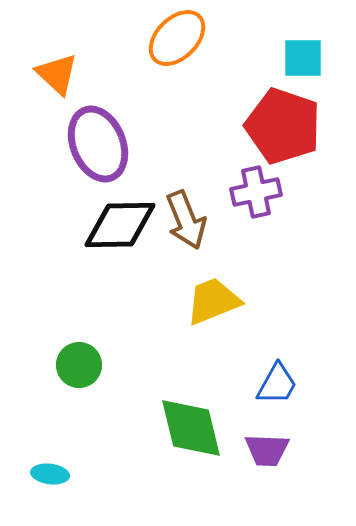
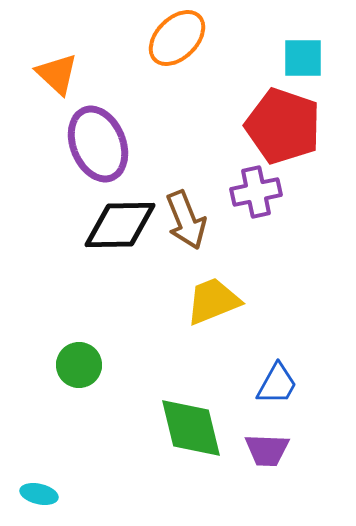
cyan ellipse: moved 11 px left, 20 px down; rotated 6 degrees clockwise
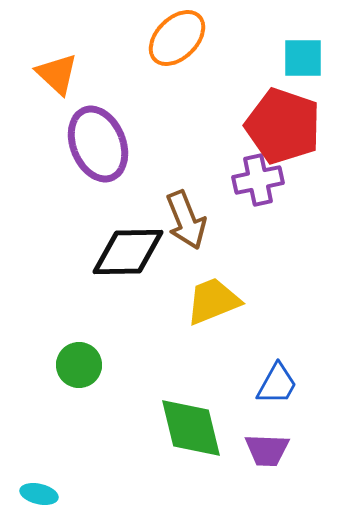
purple cross: moved 2 px right, 12 px up
black diamond: moved 8 px right, 27 px down
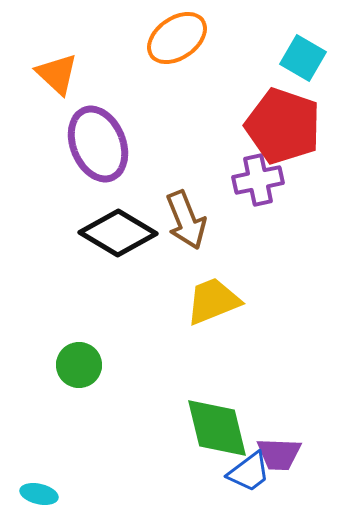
orange ellipse: rotated 10 degrees clockwise
cyan square: rotated 30 degrees clockwise
black diamond: moved 10 px left, 19 px up; rotated 32 degrees clockwise
blue trapezoid: moved 28 px left, 88 px down; rotated 24 degrees clockwise
green diamond: moved 26 px right
purple trapezoid: moved 12 px right, 4 px down
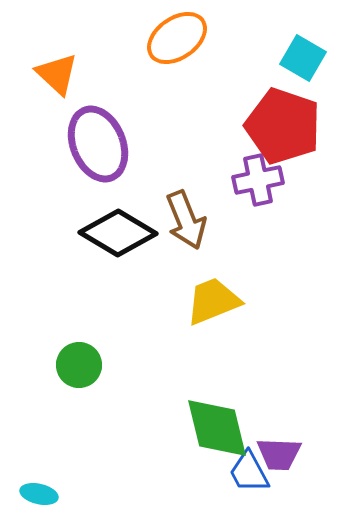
blue trapezoid: rotated 99 degrees clockwise
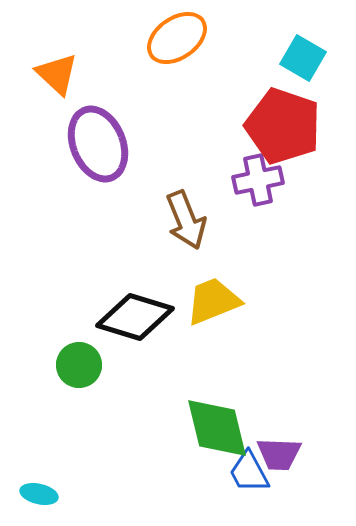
black diamond: moved 17 px right, 84 px down; rotated 14 degrees counterclockwise
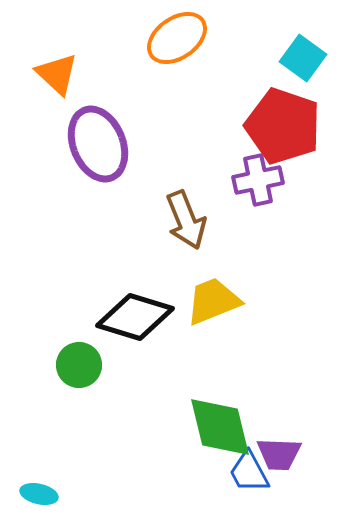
cyan square: rotated 6 degrees clockwise
green diamond: moved 3 px right, 1 px up
